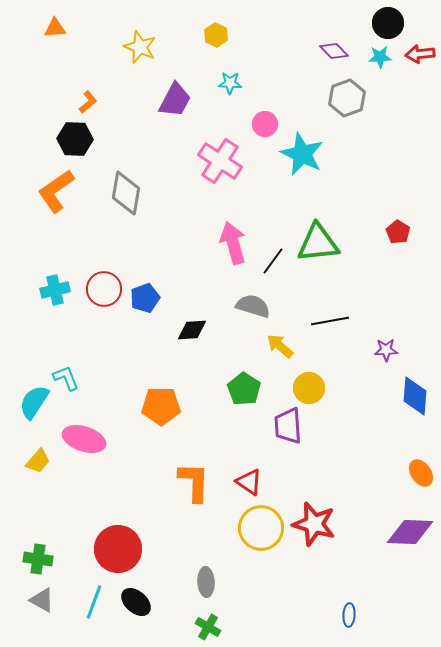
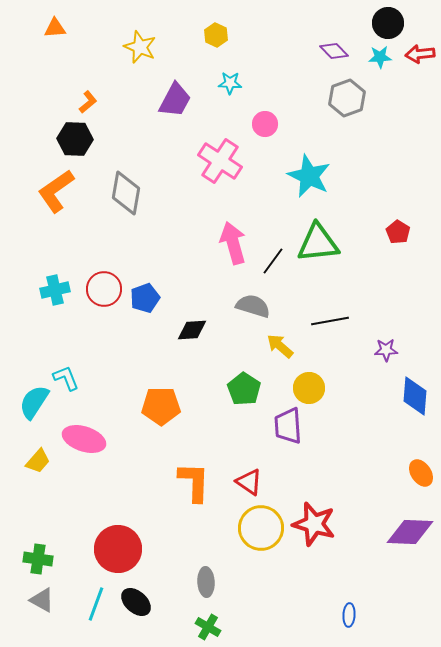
cyan star at (302, 154): moved 7 px right, 22 px down
cyan line at (94, 602): moved 2 px right, 2 px down
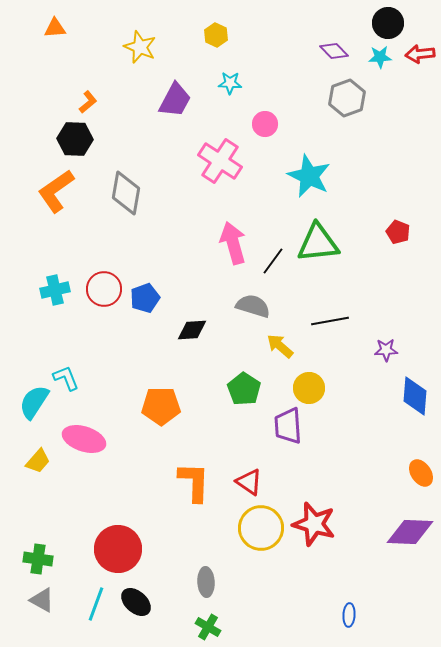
red pentagon at (398, 232): rotated 10 degrees counterclockwise
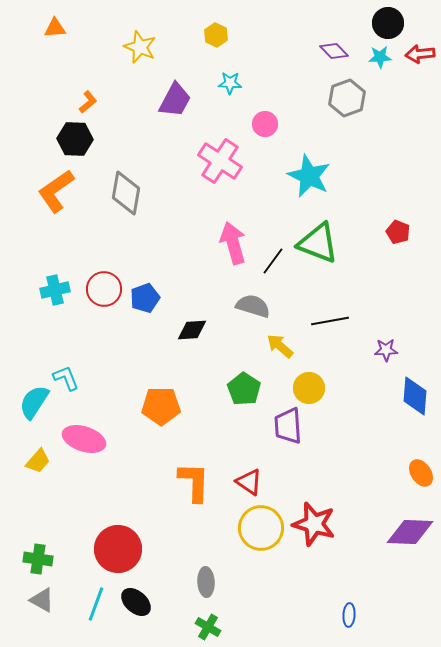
green triangle at (318, 243): rotated 27 degrees clockwise
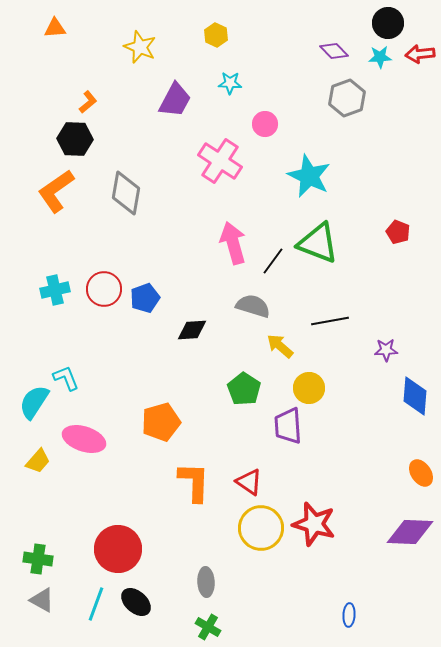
orange pentagon at (161, 406): moved 16 px down; rotated 15 degrees counterclockwise
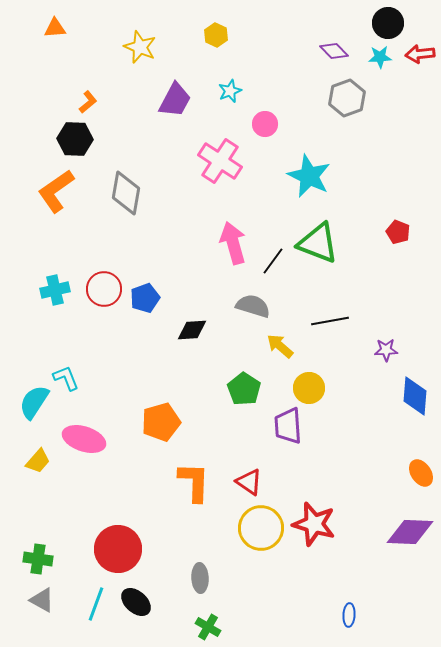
cyan star at (230, 83): moved 8 px down; rotated 25 degrees counterclockwise
gray ellipse at (206, 582): moved 6 px left, 4 px up
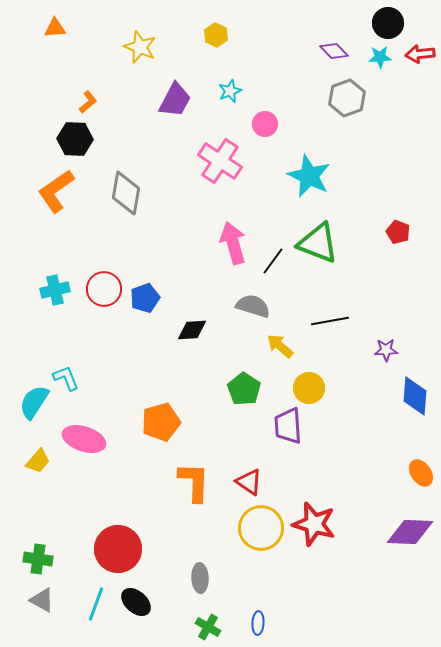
blue ellipse at (349, 615): moved 91 px left, 8 px down
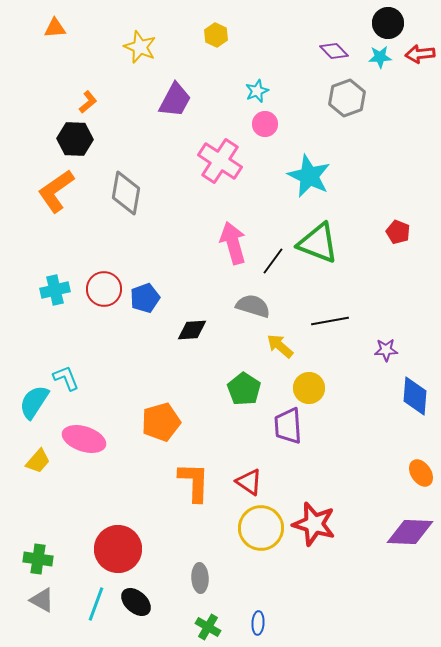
cyan star at (230, 91): moved 27 px right
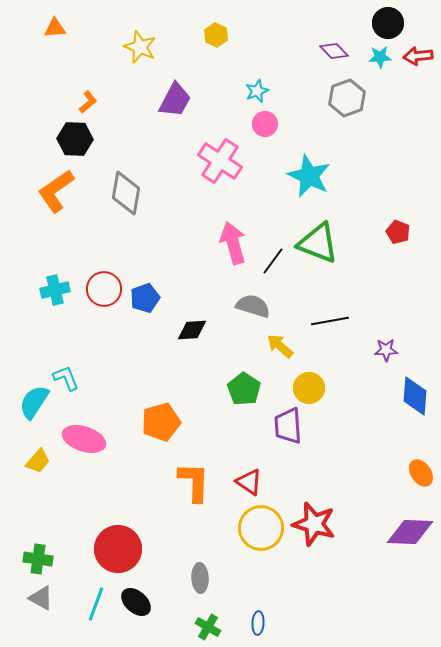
red arrow at (420, 54): moved 2 px left, 2 px down
gray triangle at (42, 600): moved 1 px left, 2 px up
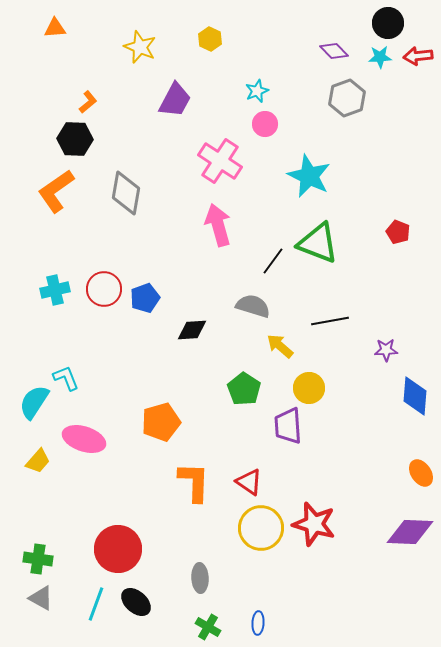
yellow hexagon at (216, 35): moved 6 px left, 4 px down
pink arrow at (233, 243): moved 15 px left, 18 px up
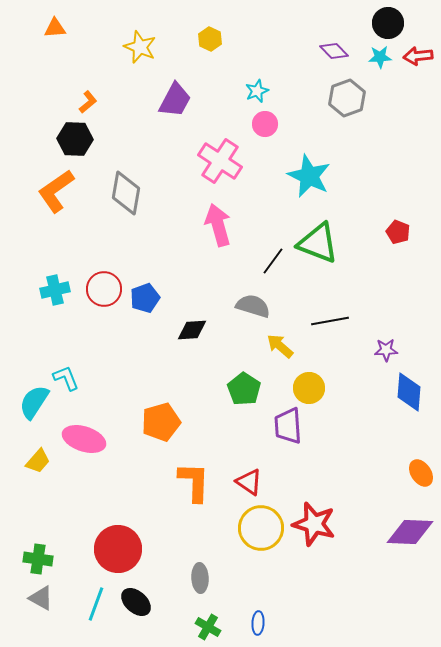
blue diamond at (415, 396): moved 6 px left, 4 px up
